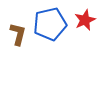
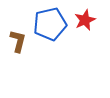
brown L-shape: moved 7 px down
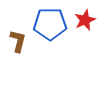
blue pentagon: rotated 12 degrees clockwise
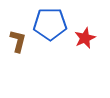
red star: moved 18 px down
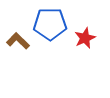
brown L-shape: rotated 60 degrees counterclockwise
